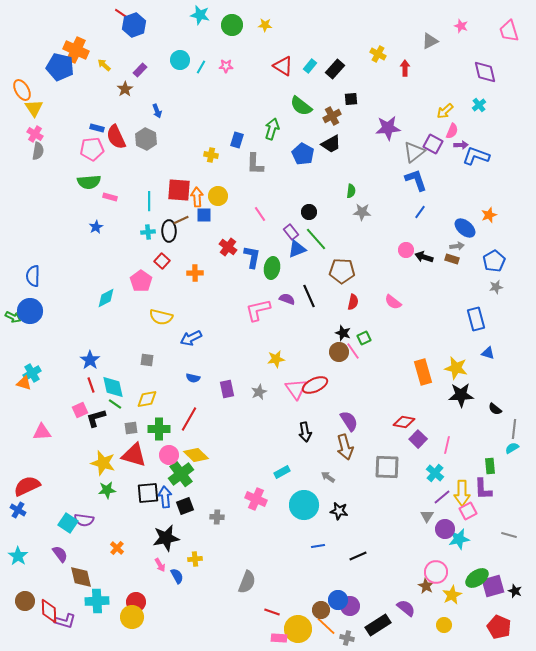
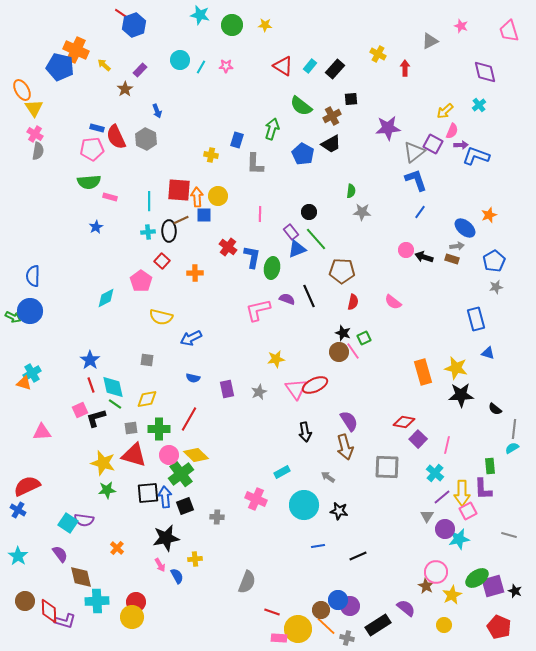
pink line at (260, 214): rotated 35 degrees clockwise
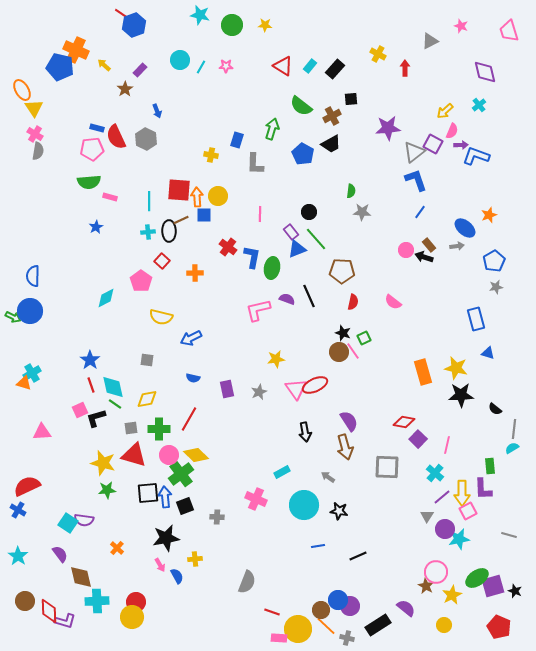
brown rectangle at (452, 259): moved 23 px left, 14 px up; rotated 32 degrees clockwise
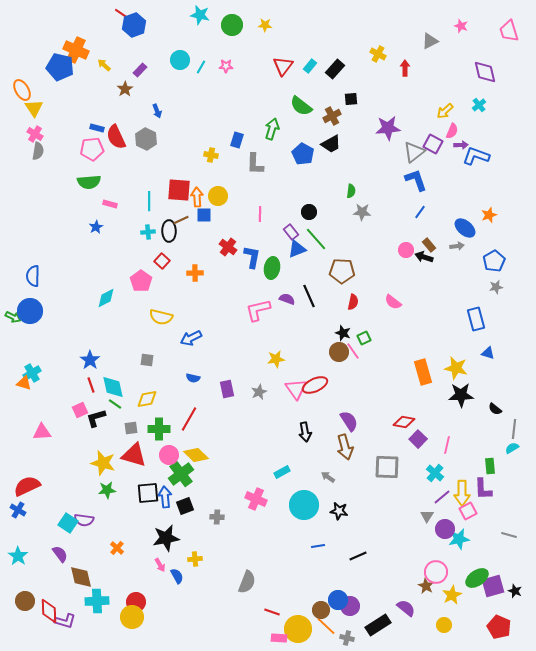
red triangle at (283, 66): rotated 35 degrees clockwise
pink rectangle at (110, 197): moved 7 px down
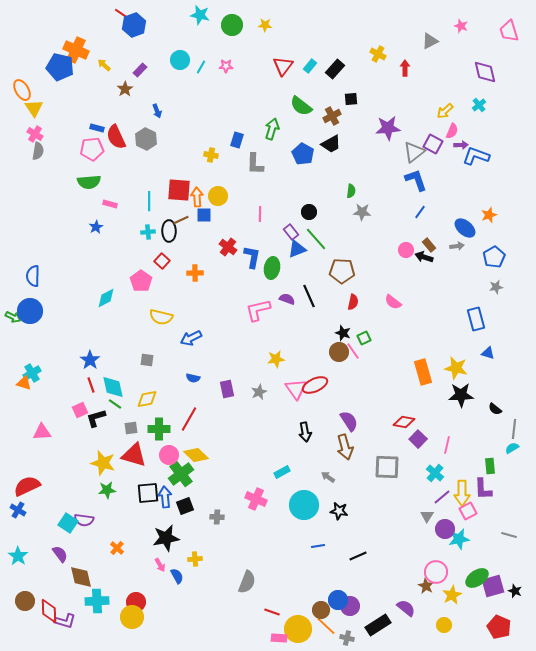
blue pentagon at (494, 261): moved 4 px up
